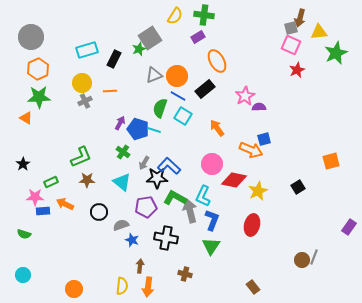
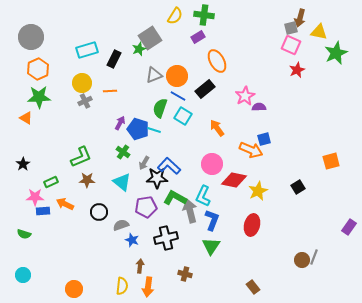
yellow triangle at (319, 32): rotated 18 degrees clockwise
black cross at (166, 238): rotated 25 degrees counterclockwise
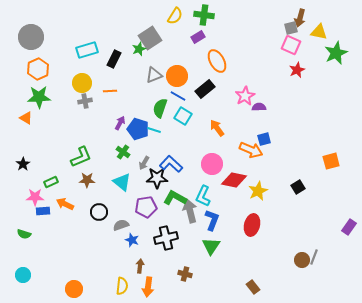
gray cross at (85, 101): rotated 16 degrees clockwise
blue L-shape at (169, 166): moved 2 px right, 2 px up
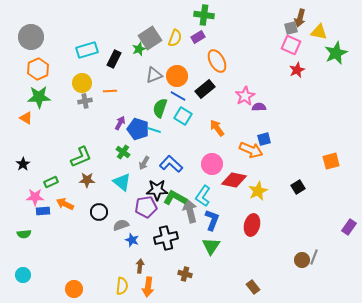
yellow semicircle at (175, 16): moved 22 px down; rotated 12 degrees counterclockwise
black star at (157, 178): moved 12 px down
cyan L-shape at (203, 196): rotated 10 degrees clockwise
green semicircle at (24, 234): rotated 24 degrees counterclockwise
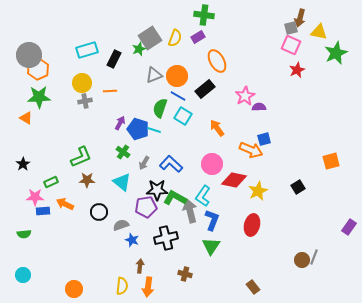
gray circle at (31, 37): moved 2 px left, 18 px down
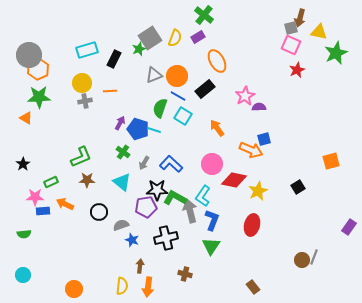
green cross at (204, 15): rotated 30 degrees clockwise
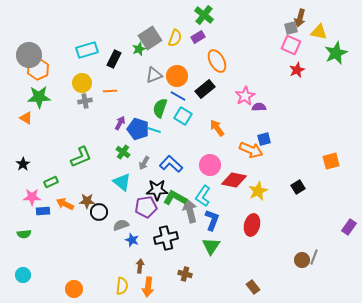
pink circle at (212, 164): moved 2 px left, 1 px down
brown star at (87, 180): moved 21 px down
pink star at (35, 197): moved 3 px left
